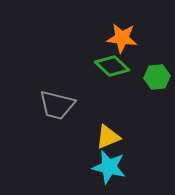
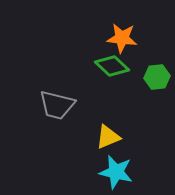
cyan star: moved 7 px right, 5 px down
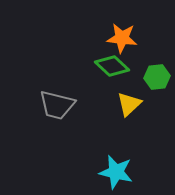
yellow triangle: moved 21 px right, 33 px up; rotated 20 degrees counterclockwise
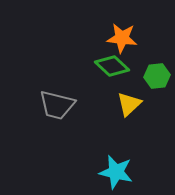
green hexagon: moved 1 px up
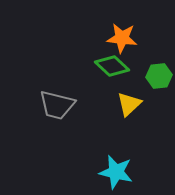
green hexagon: moved 2 px right
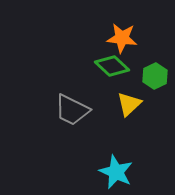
green hexagon: moved 4 px left; rotated 20 degrees counterclockwise
gray trapezoid: moved 15 px right, 5 px down; rotated 12 degrees clockwise
cyan star: rotated 12 degrees clockwise
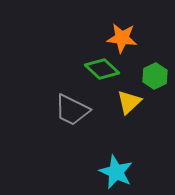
green diamond: moved 10 px left, 3 px down
yellow triangle: moved 2 px up
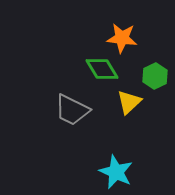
green diamond: rotated 16 degrees clockwise
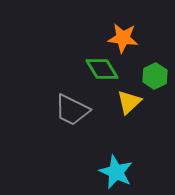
orange star: moved 1 px right
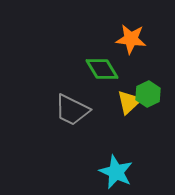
orange star: moved 8 px right, 1 px down
green hexagon: moved 7 px left, 18 px down
